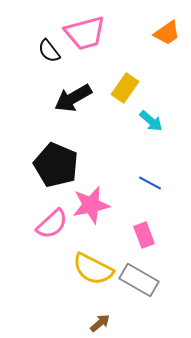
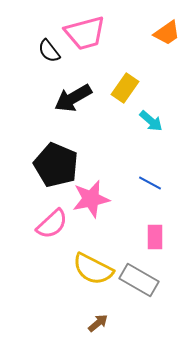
pink star: moved 6 px up
pink rectangle: moved 11 px right, 2 px down; rotated 20 degrees clockwise
brown arrow: moved 2 px left
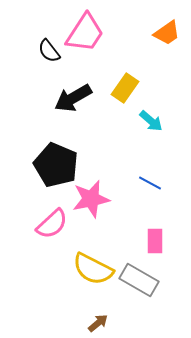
pink trapezoid: rotated 42 degrees counterclockwise
pink rectangle: moved 4 px down
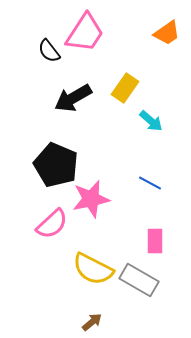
brown arrow: moved 6 px left, 1 px up
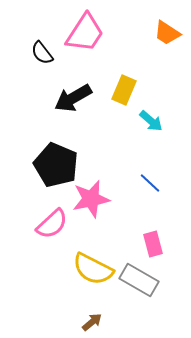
orange trapezoid: rotated 68 degrees clockwise
black semicircle: moved 7 px left, 2 px down
yellow rectangle: moved 1 px left, 2 px down; rotated 12 degrees counterclockwise
blue line: rotated 15 degrees clockwise
pink rectangle: moved 2 px left, 3 px down; rotated 15 degrees counterclockwise
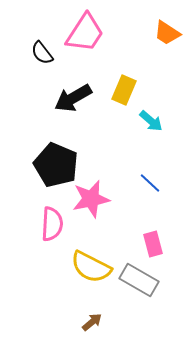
pink semicircle: rotated 44 degrees counterclockwise
yellow semicircle: moved 2 px left, 2 px up
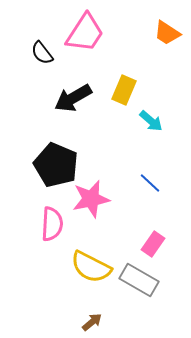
pink rectangle: rotated 50 degrees clockwise
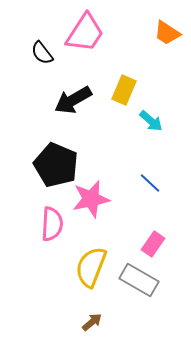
black arrow: moved 2 px down
yellow semicircle: rotated 84 degrees clockwise
